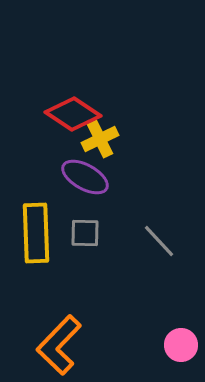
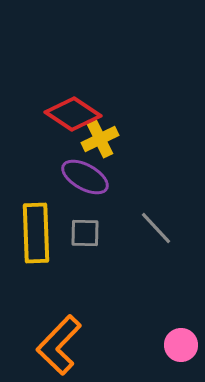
gray line: moved 3 px left, 13 px up
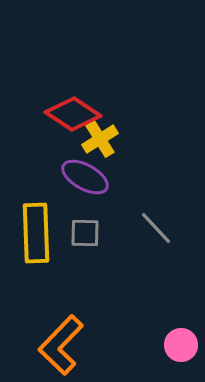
yellow cross: rotated 6 degrees counterclockwise
orange L-shape: moved 2 px right
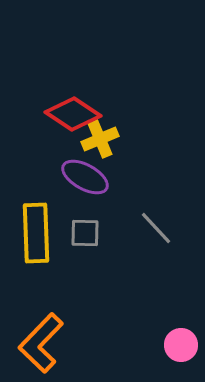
yellow cross: rotated 9 degrees clockwise
orange L-shape: moved 20 px left, 2 px up
